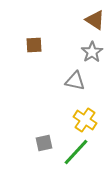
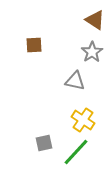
yellow cross: moved 2 px left
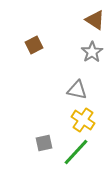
brown square: rotated 24 degrees counterclockwise
gray triangle: moved 2 px right, 9 px down
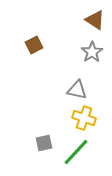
yellow cross: moved 1 px right, 2 px up; rotated 15 degrees counterclockwise
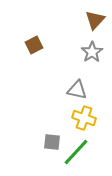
brown triangle: rotated 40 degrees clockwise
gray square: moved 8 px right, 1 px up; rotated 18 degrees clockwise
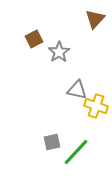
brown triangle: moved 1 px up
brown square: moved 6 px up
gray star: moved 33 px left
yellow cross: moved 12 px right, 12 px up
gray square: rotated 18 degrees counterclockwise
